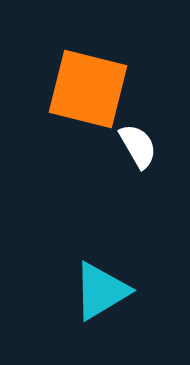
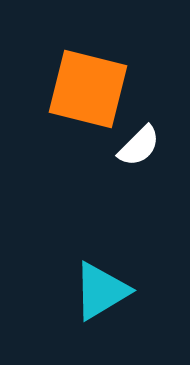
white semicircle: moved 1 px right; rotated 75 degrees clockwise
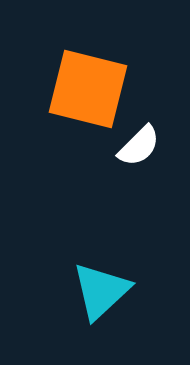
cyan triangle: rotated 12 degrees counterclockwise
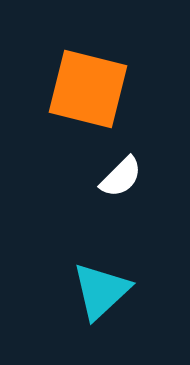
white semicircle: moved 18 px left, 31 px down
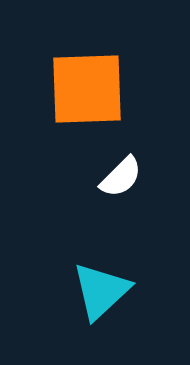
orange square: moved 1 px left; rotated 16 degrees counterclockwise
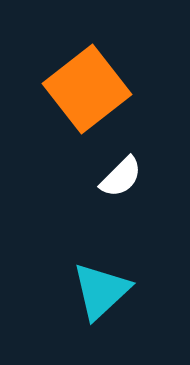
orange square: rotated 36 degrees counterclockwise
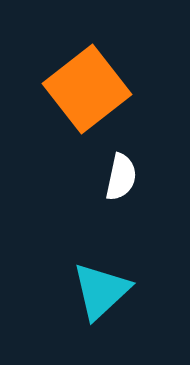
white semicircle: rotated 33 degrees counterclockwise
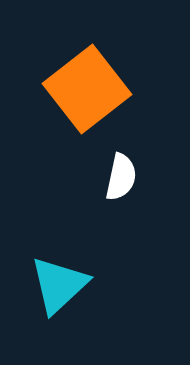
cyan triangle: moved 42 px left, 6 px up
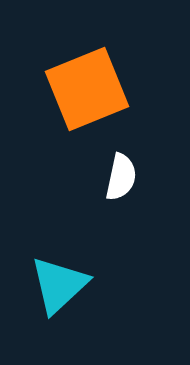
orange square: rotated 16 degrees clockwise
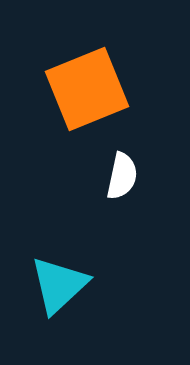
white semicircle: moved 1 px right, 1 px up
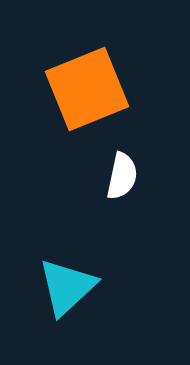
cyan triangle: moved 8 px right, 2 px down
